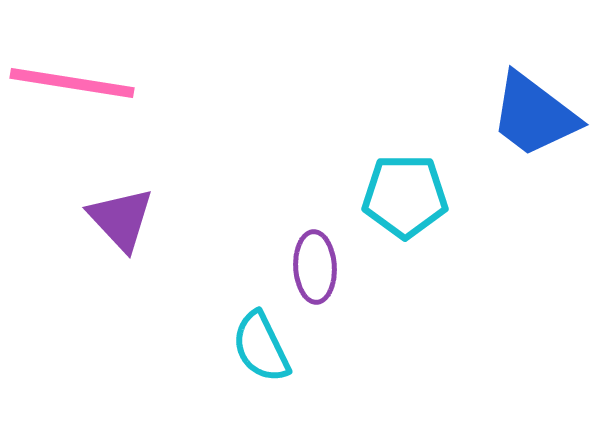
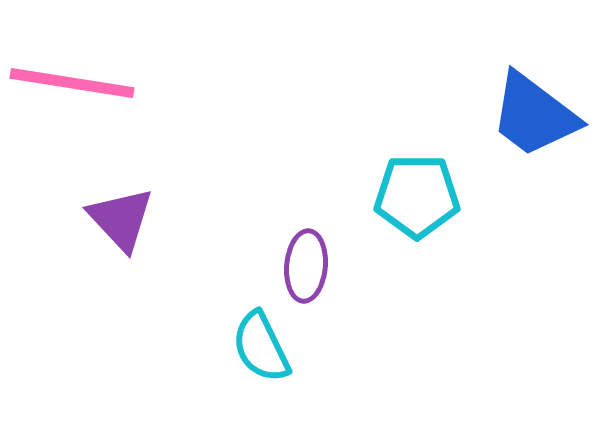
cyan pentagon: moved 12 px right
purple ellipse: moved 9 px left, 1 px up; rotated 8 degrees clockwise
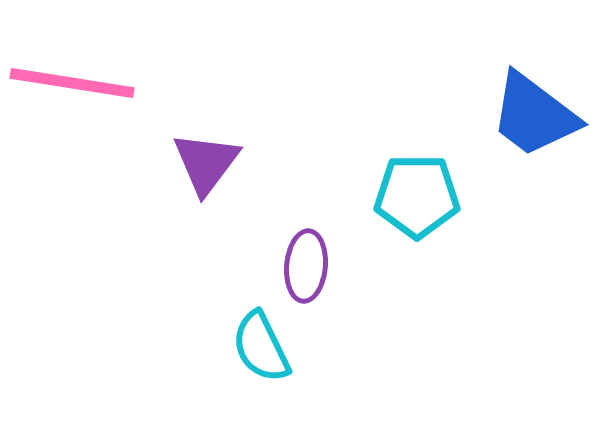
purple triangle: moved 85 px right, 56 px up; rotated 20 degrees clockwise
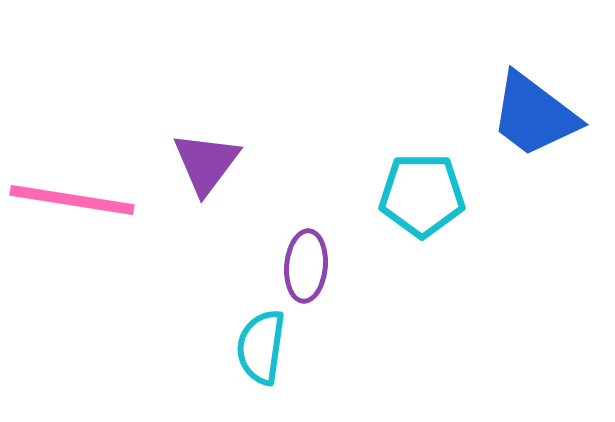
pink line: moved 117 px down
cyan pentagon: moved 5 px right, 1 px up
cyan semicircle: rotated 34 degrees clockwise
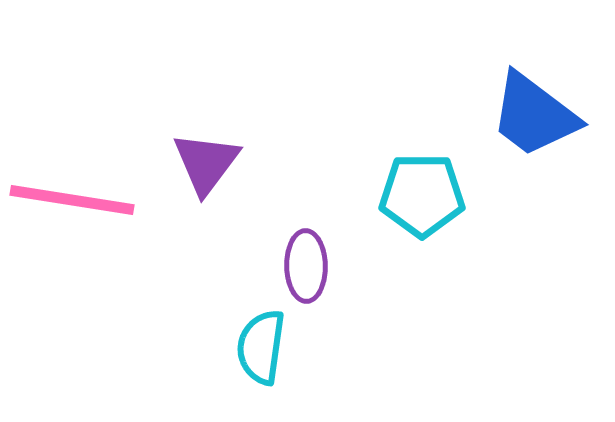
purple ellipse: rotated 6 degrees counterclockwise
